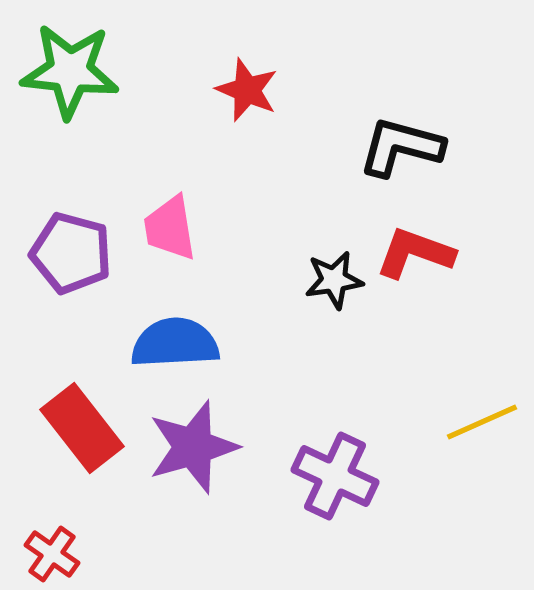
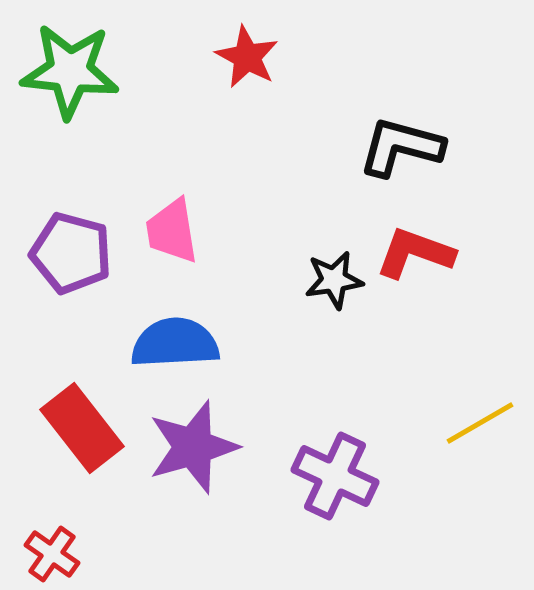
red star: moved 33 px up; rotated 6 degrees clockwise
pink trapezoid: moved 2 px right, 3 px down
yellow line: moved 2 px left, 1 px down; rotated 6 degrees counterclockwise
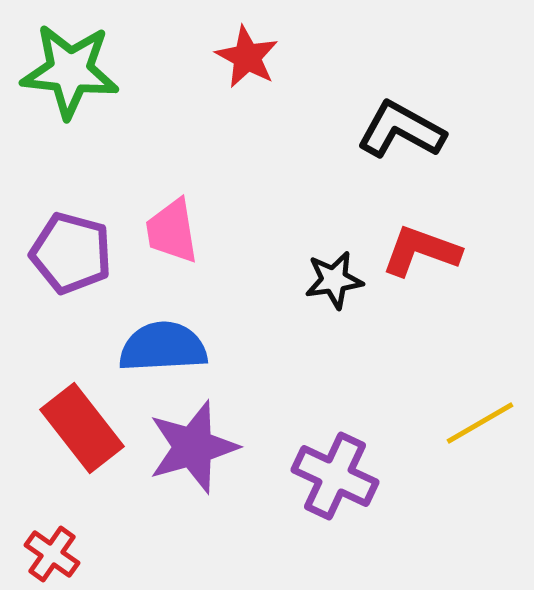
black L-shape: moved 17 px up; rotated 14 degrees clockwise
red L-shape: moved 6 px right, 2 px up
blue semicircle: moved 12 px left, 4 px down
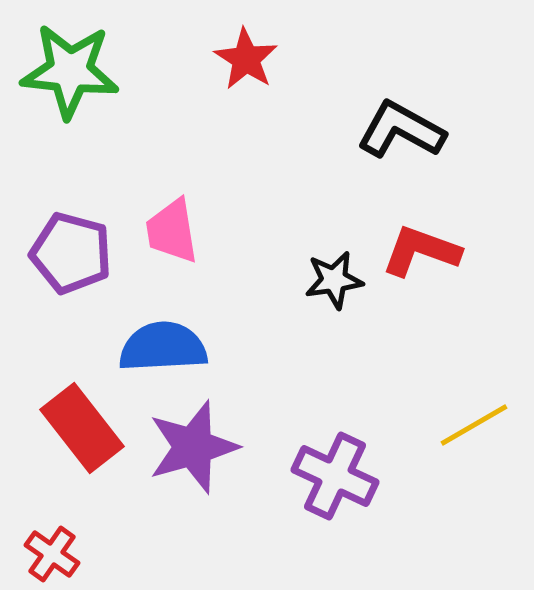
red star: moved 1 px left, 2 px down; rotated 4 degrees clockwise
yellow line: moved 6 px left, 2 px down
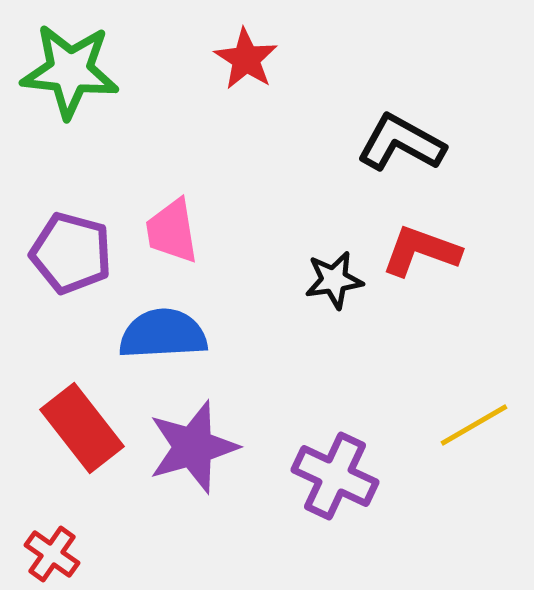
black L-shape: moved 13 px down
blue semicircle: moved 13 px up
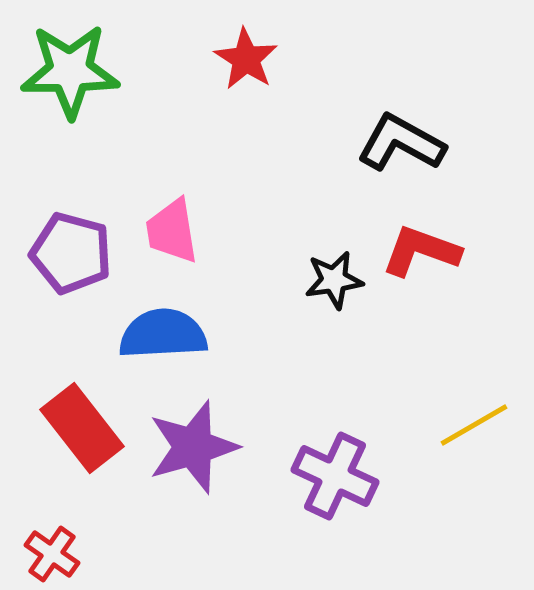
green star: rotated 6 degrees counterclockwise
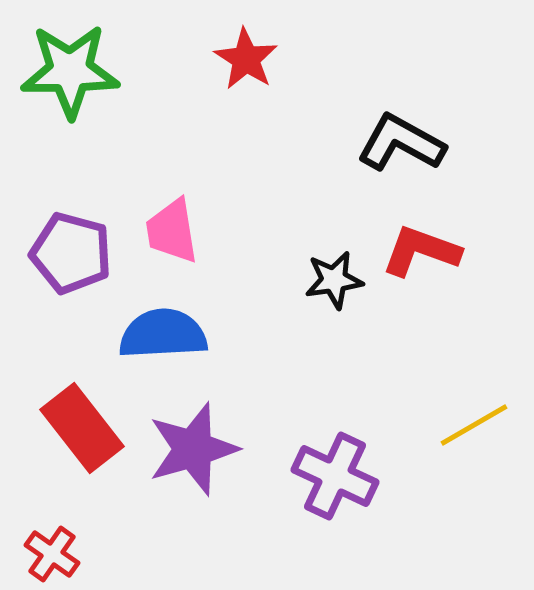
purple star: moved 2 px down
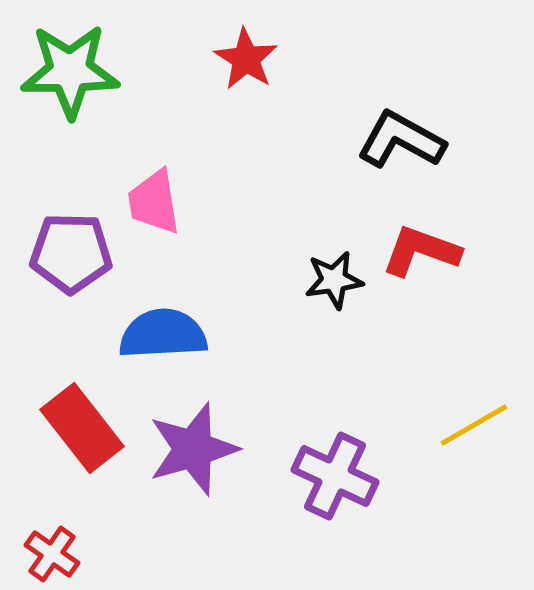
black L-shape: moved 3 px up
pink trapezoid: moved 18 px left, 29 px up
purple pentagon: rotated 14 degrees counterclockwise
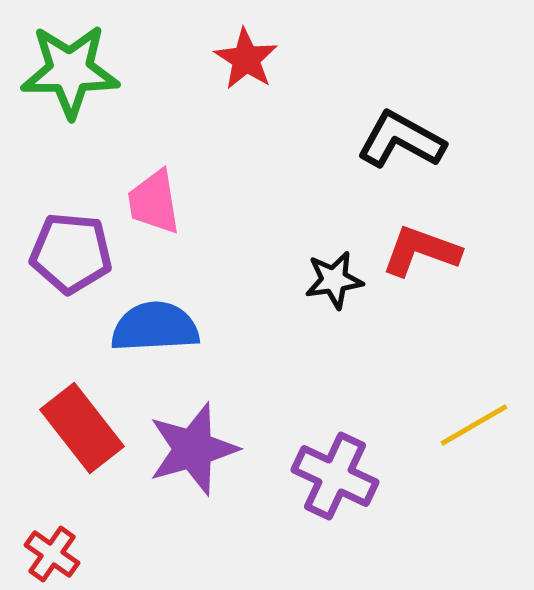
purple pentagon: rotated 4 degrees clockwise
blue semicircle: moved 8 px left, 7 px up
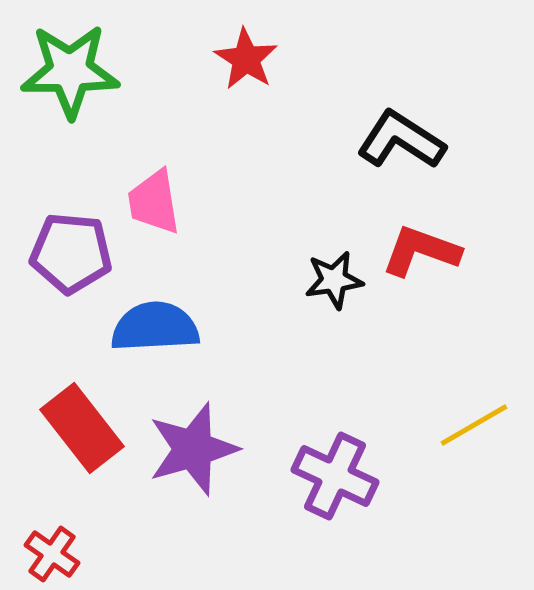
black L-shape: rotated 4 degrees clockwise
